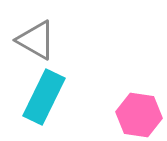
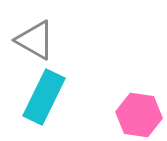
gray triangle: moved 1 px left
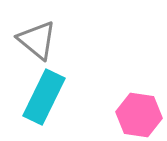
gray triangle: moved 2 px right; rotated 9 degrees clockwise
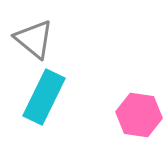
gray triangle: moved 3 px left, 1 px up
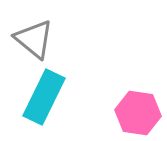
pink hexagon: moved 1 px left, 2 px up
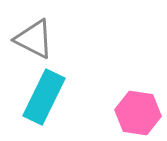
gray triangle: rotated 12 degrees counterclockwise
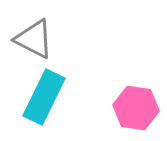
pink hexagon: moved 2 px left, 5 px up
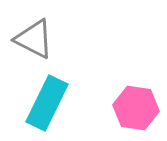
cyan rectangle: moved 3 px right, 6 px down
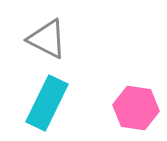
gray triangle: moved 13 px right
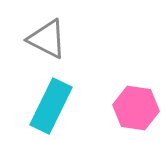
cyan rectangle: moved 4 px right, 3 px down
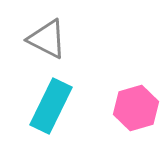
pink hexagon: rotated 24 degrees counterclockwise
